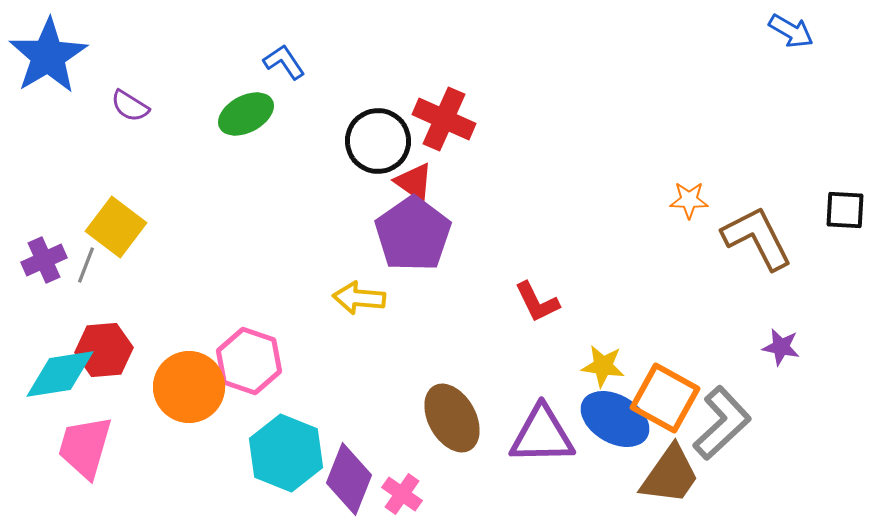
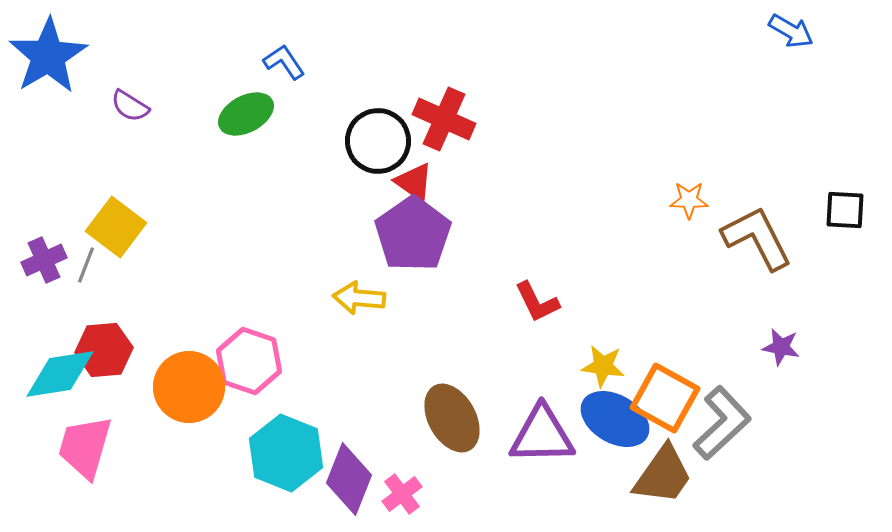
brown trapezoid: moved 7 px left
pink cross: rotated 18 degrees clockwise
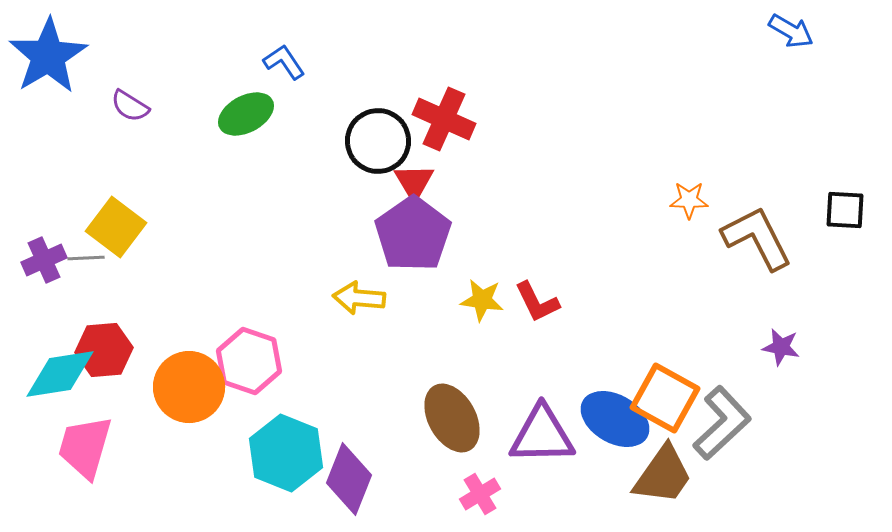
red triangle: rotated 24 degrees clockwise
gray line: moved 7 px up; rotated 66 degrees clockwise
yellow star: moved 121 px left, 66 px up
pink cross: moved 78 px right; rotated 6 degrees clockwise
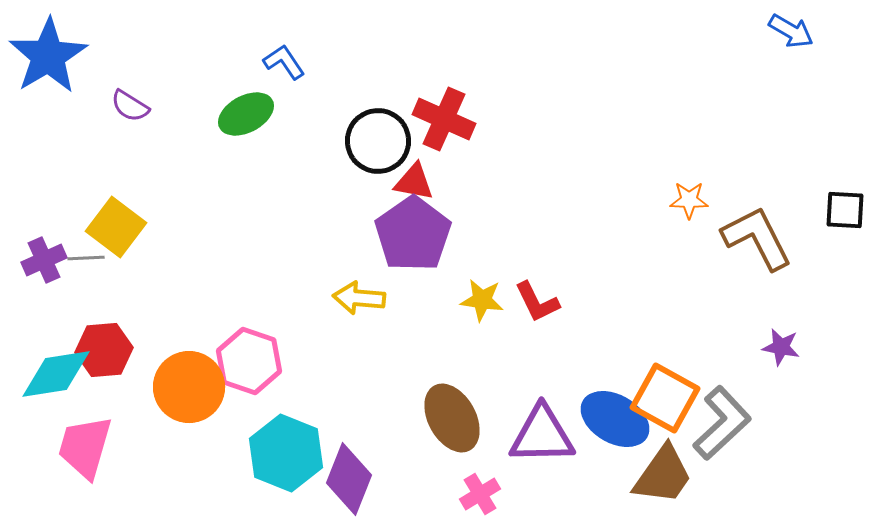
red triangle: rotated 48 degrees counterclockwise
cyan diamond: moved 4 px left
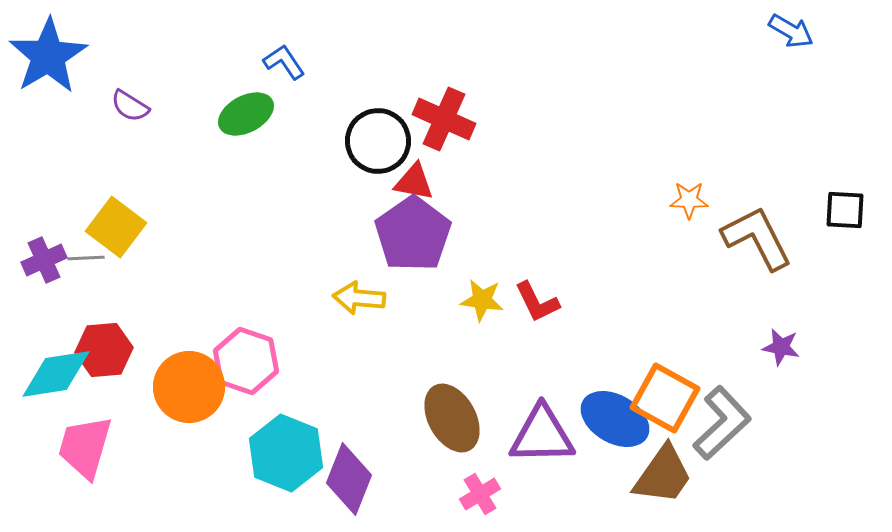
pink hexagon: moved 3 px left
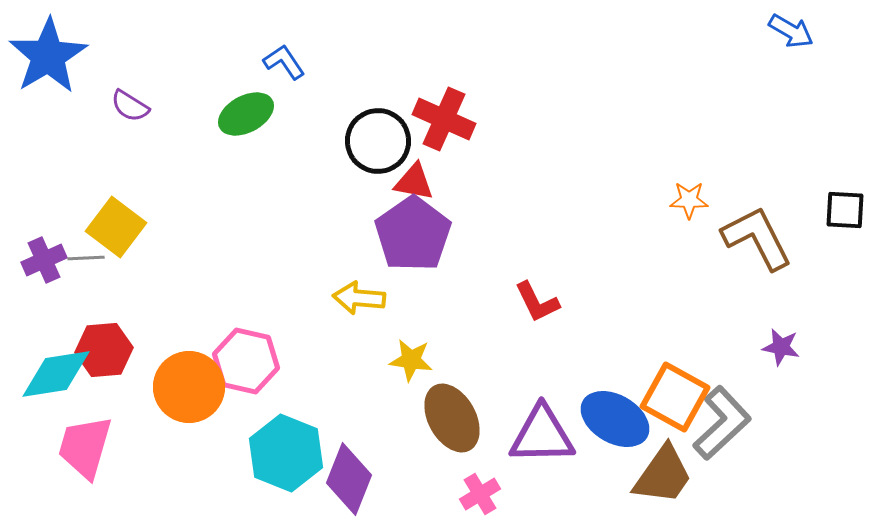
yellow star: moved 71 px left, 60 px down
pink hexagon: rotated 6 degrees counterclockwise
orange square: moved 10 px right, 1 px up
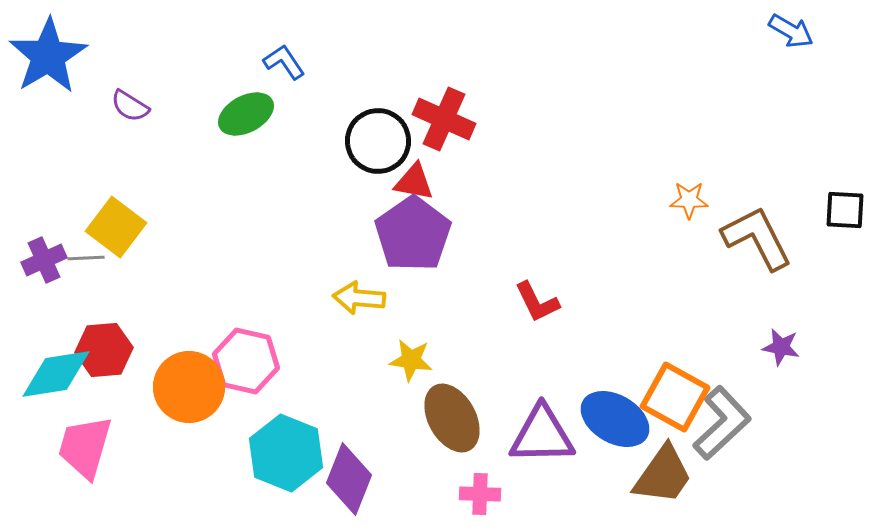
pink cross: rotated 33 degrees clockwise
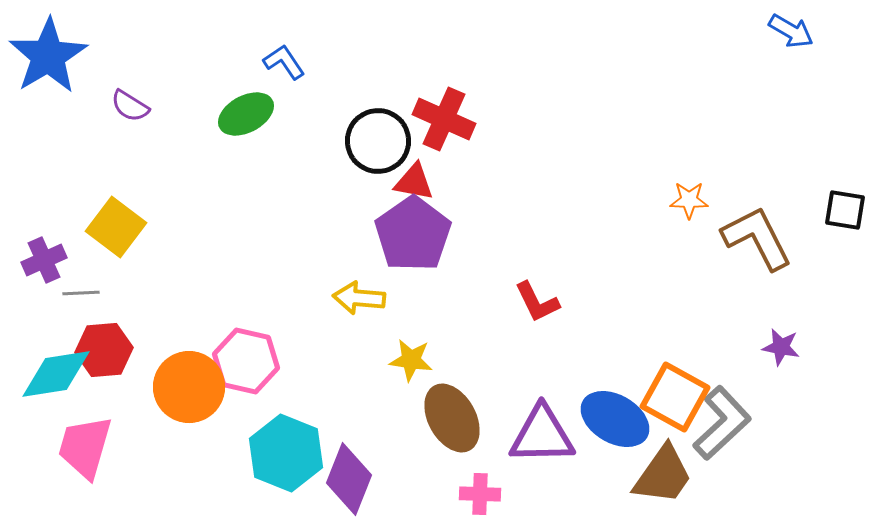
black square: rotated 6 degrees clockwise
gray line: moved 5 px left, 35 px down
